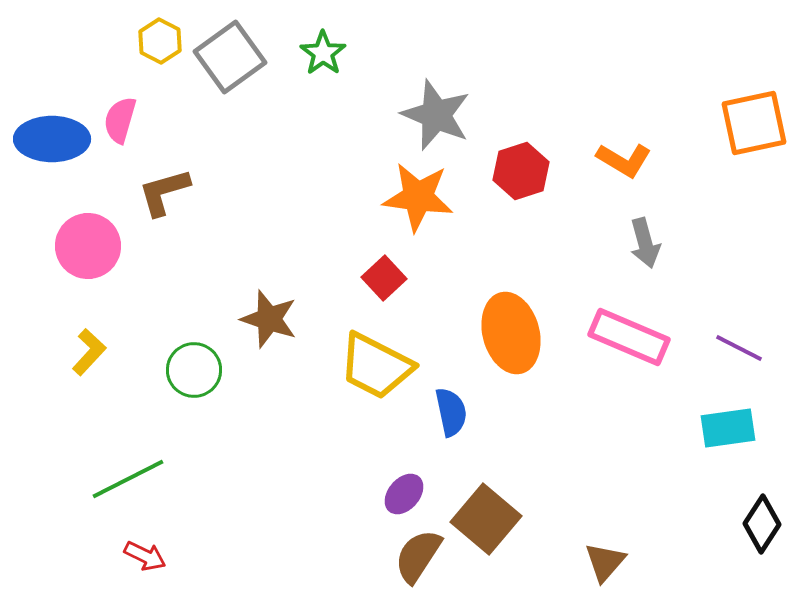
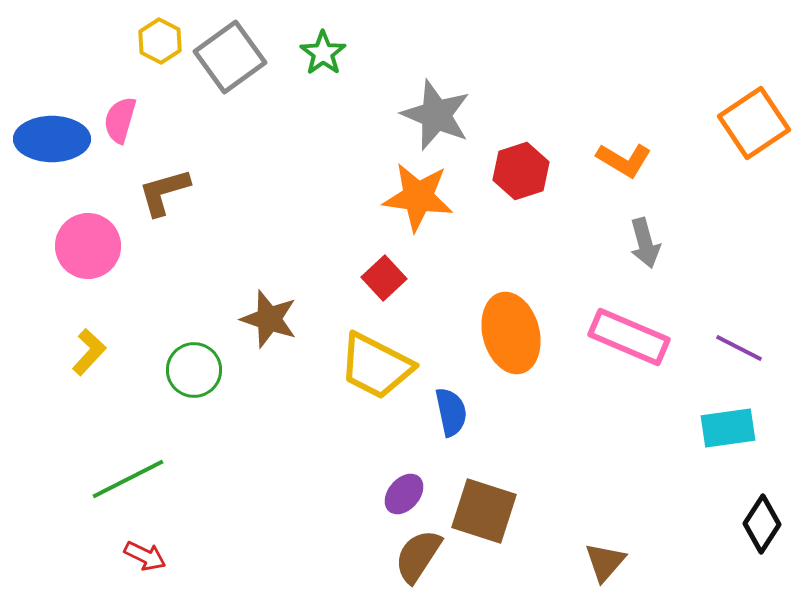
orange square: rotated 22 degrees counterclockwise
brown square: moved 2 px left, 8 px up; rotated 22 degrees counterclockwise
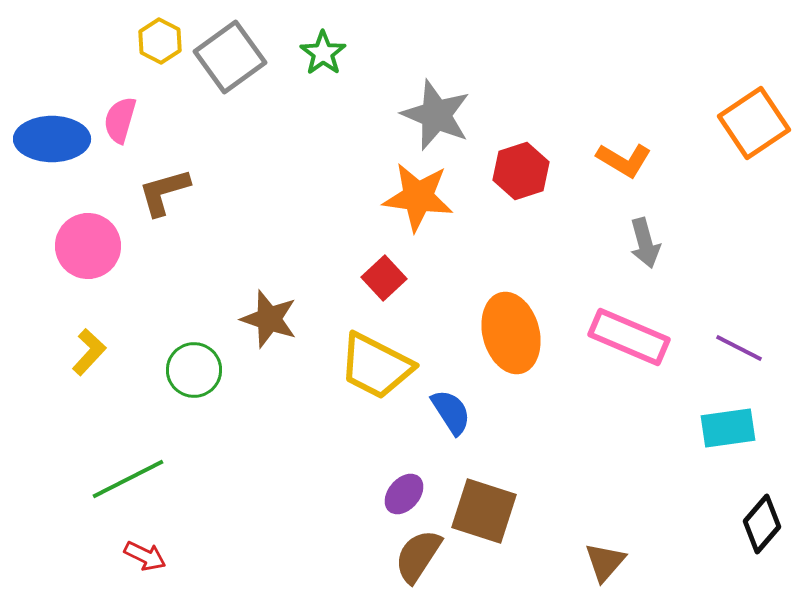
blue semicircle: rotated 21 degrees counterclockwise
black diamond: rotated 8 degrees clockwise
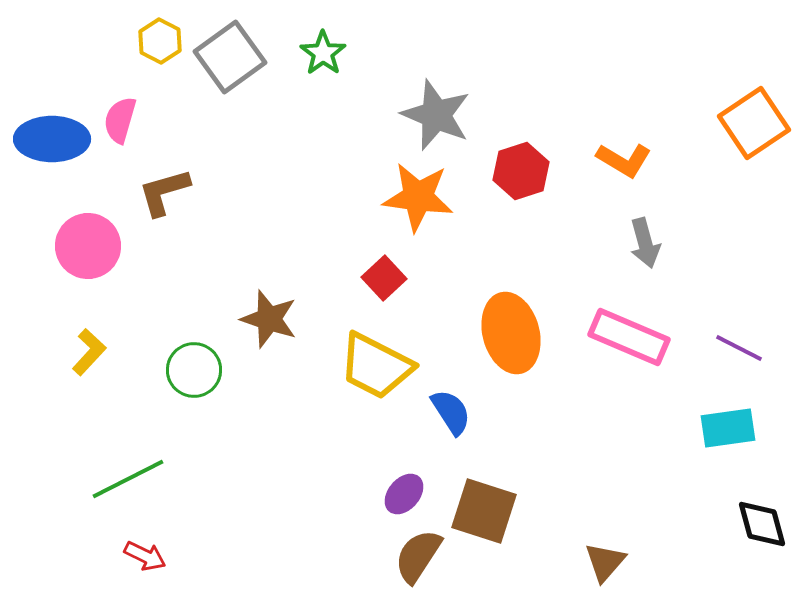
black diamond: rotated 56 degrees counterclockwise
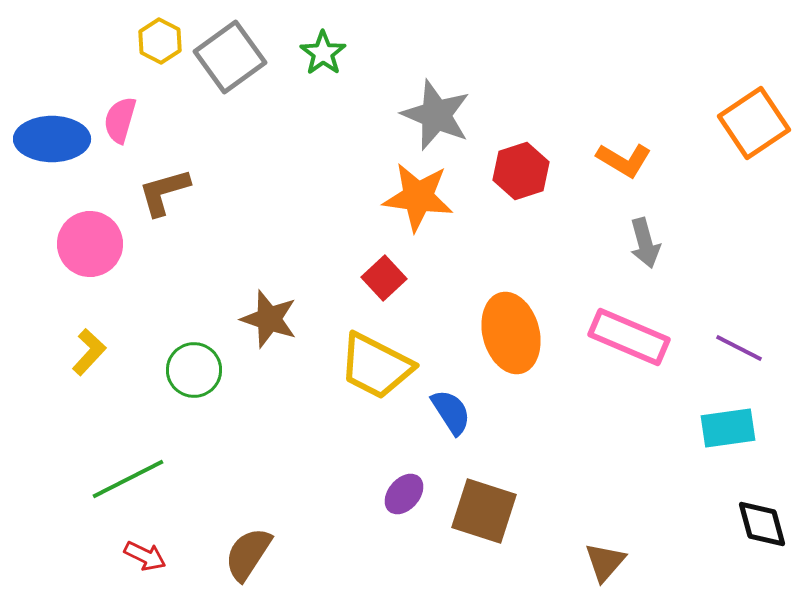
pink circle: moved 2 px right, 2 px up
brown semicircle: moved 170 px left, 2 px up
